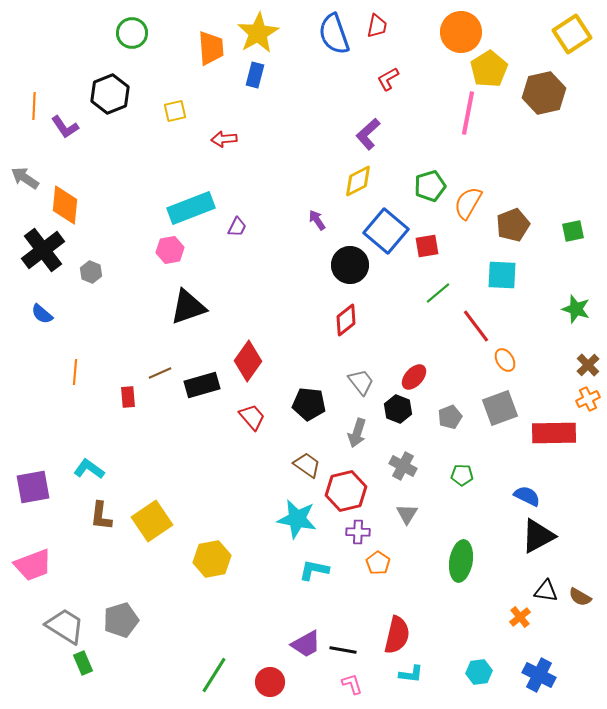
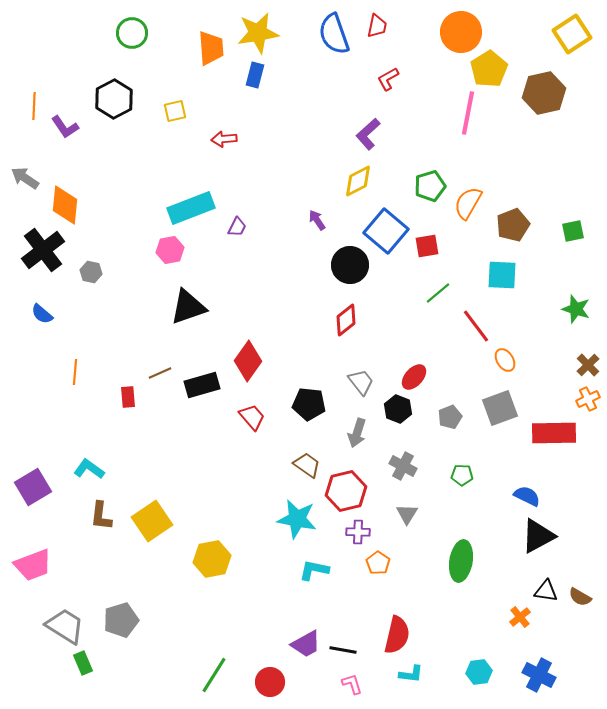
yellow star at (258, 33): rotated 21 degrees clockwise
black hexagon at (110, 94): moved 4 px right, 5 px down; rotated 6 degrees counterclockwise
gray hexagon at (91, 272): rotated 10 degrees counterclockwise
purple square at (33, 487): rotated 21 degrees counterclockwise
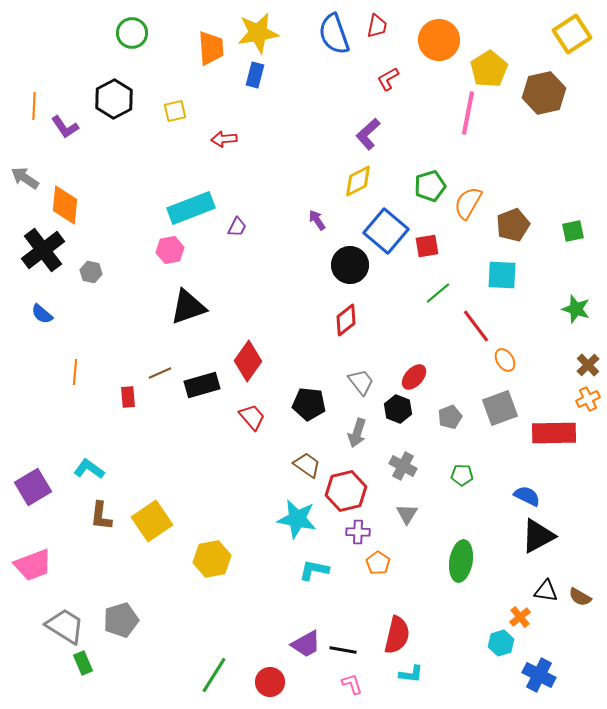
orange circle at (461, 32): moved 22 px left, 8 px down
cyan hexagon at (479, 672): moved 22 px right, 29 px up; rotated 10 degrees counterclockwise
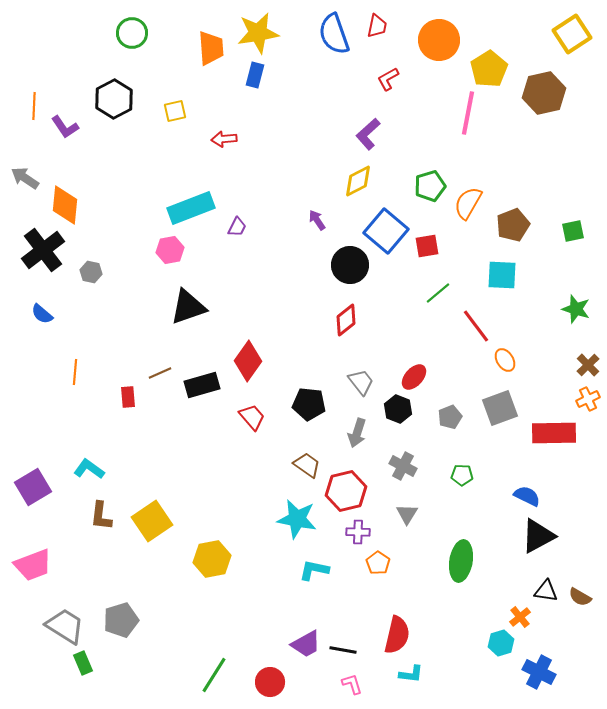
blue cross at (539, 675): moved 3 px up
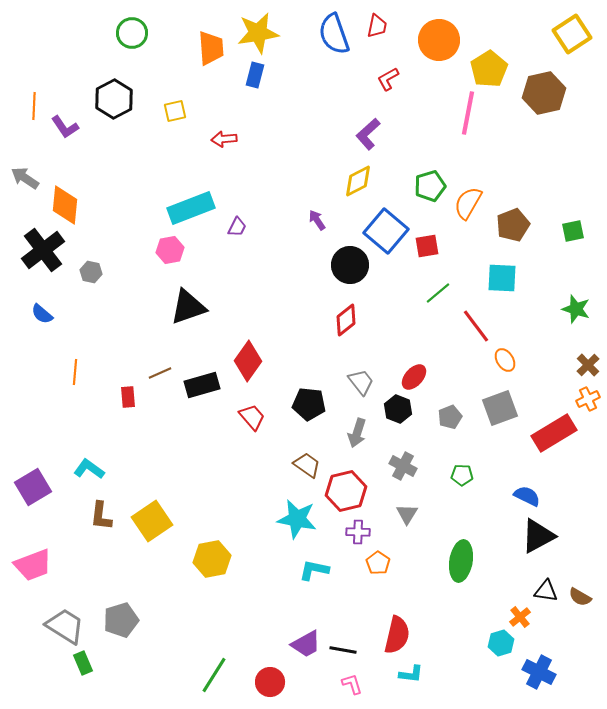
cyan square at (502, 275): moved 3 px down
red rectangle at (554, 433): rotated 30 degrees counterclockwise
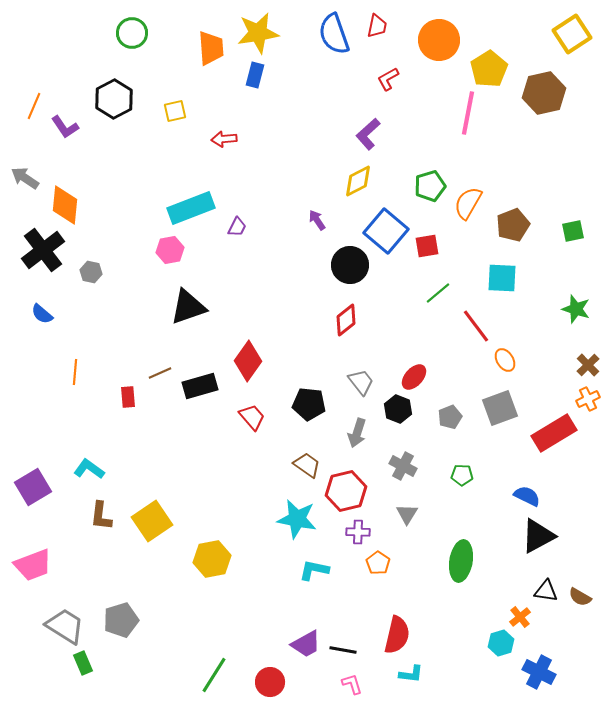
orange line at (34, 106): rotated 20 degrees clockwise
black rectangle at (202, 385): moved 2 px left, 1 px down
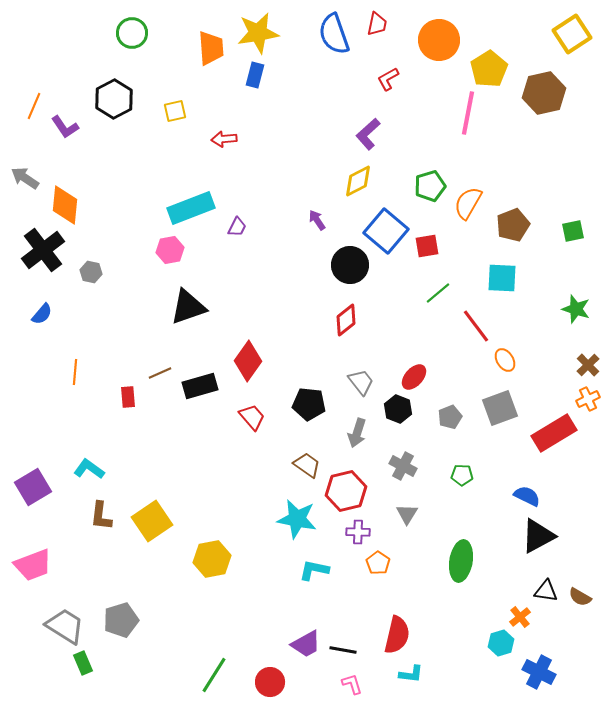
red trapezoid at (377, 26): moved 2 px up
blue semicircle at (42, 314): rotated 90 degrees counterclockwise
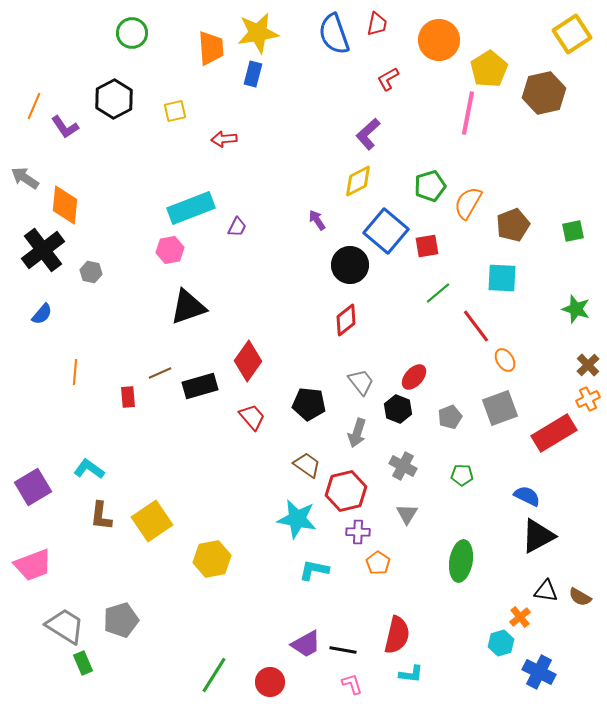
blue rectangle at (255, 75): moved 2 px left, 1 px up
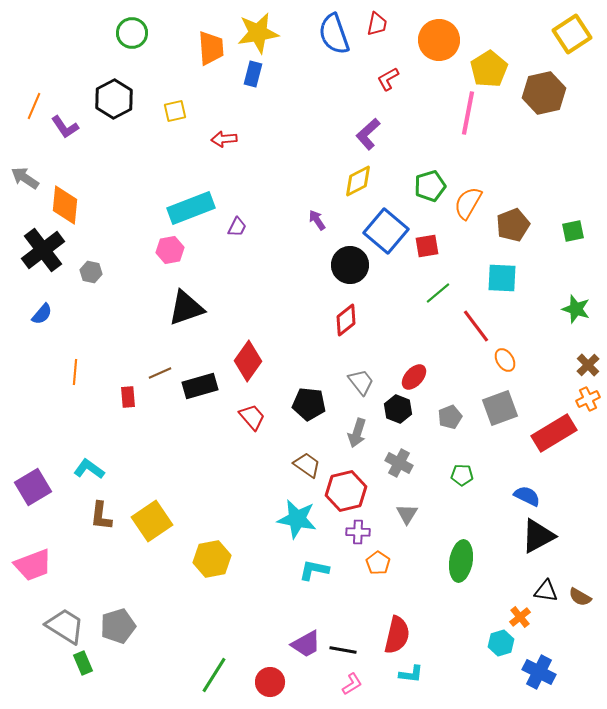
black triangle at (188, 307): moved 2 px left, 1 px down
gray cross at (403, 466): moved 4 px left, 3 px up
gray pentagon at (121, 620): moved 3 px left, 6 px down
pink L-shape at (352, 684): rotated 75 degrees clockwise
